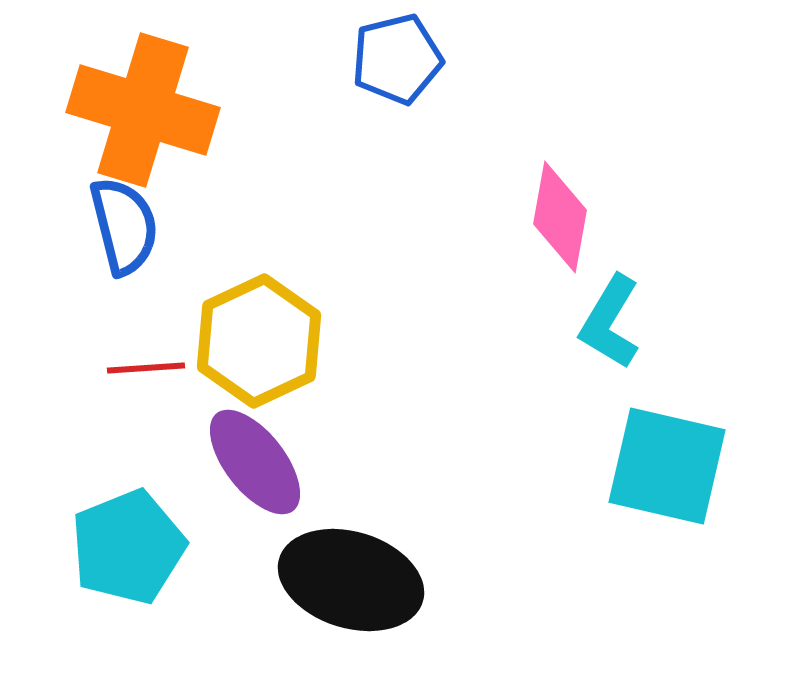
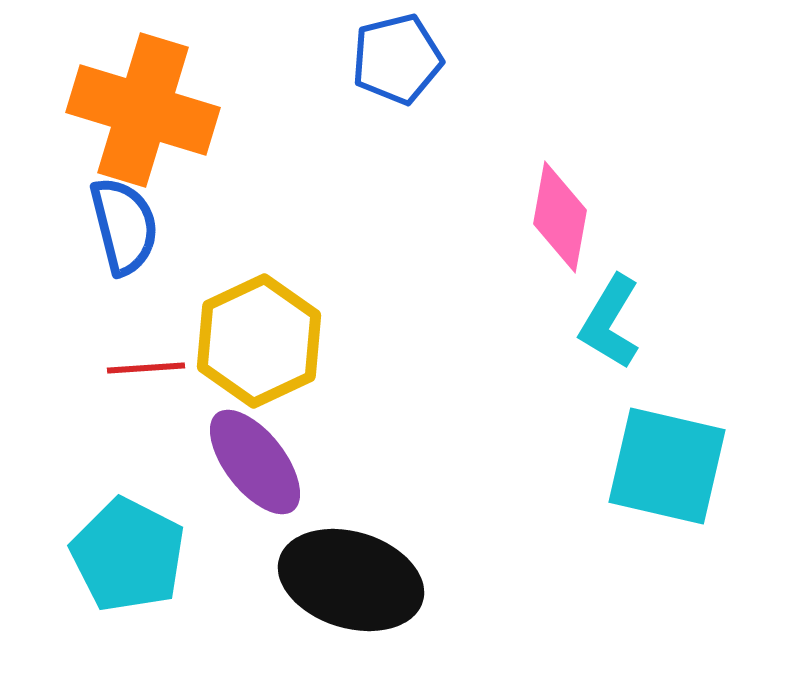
cyan pentagon: moved 8 px down; rotated 23 degrees counterclockwise
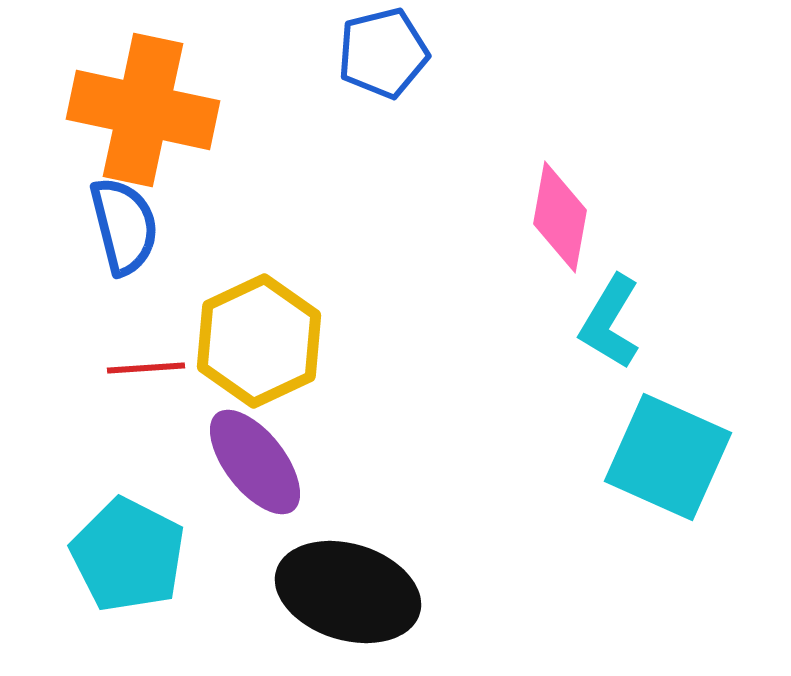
blue pentagon: moved 14 px left, 6 px up
orange cross: rotated 5 degrees counterclockwise
cyan square: moved 1 px right, 9 px up; rotated 11 degrees clockwise
black ellipse: moved 3 px left, 12 px down
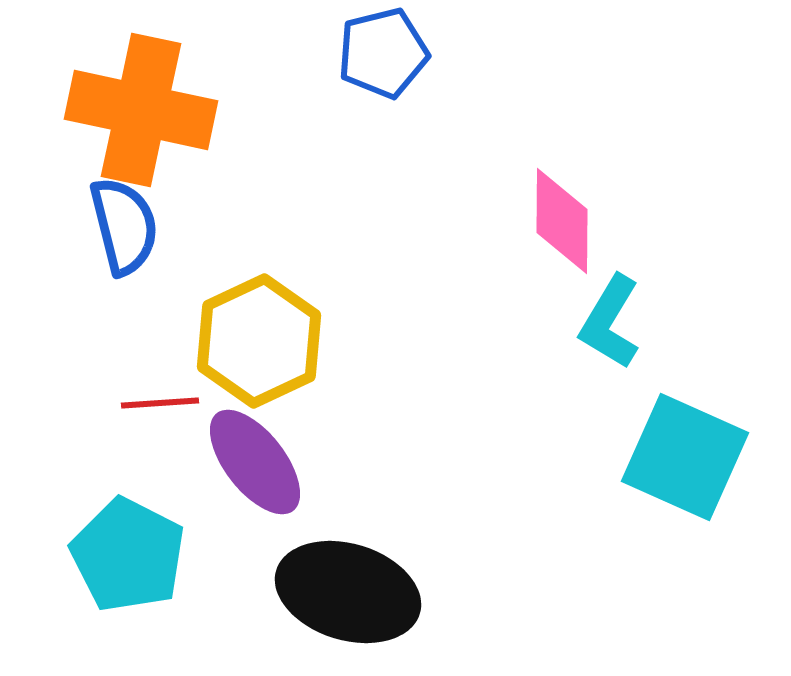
orange cross: moved 2 px left
pink diamond: moved 2 px right, 4 px down; rotated 10 degrees counterclockwise
red line: moved 14 px right, 35 px down
cyan square: moved 17 px right
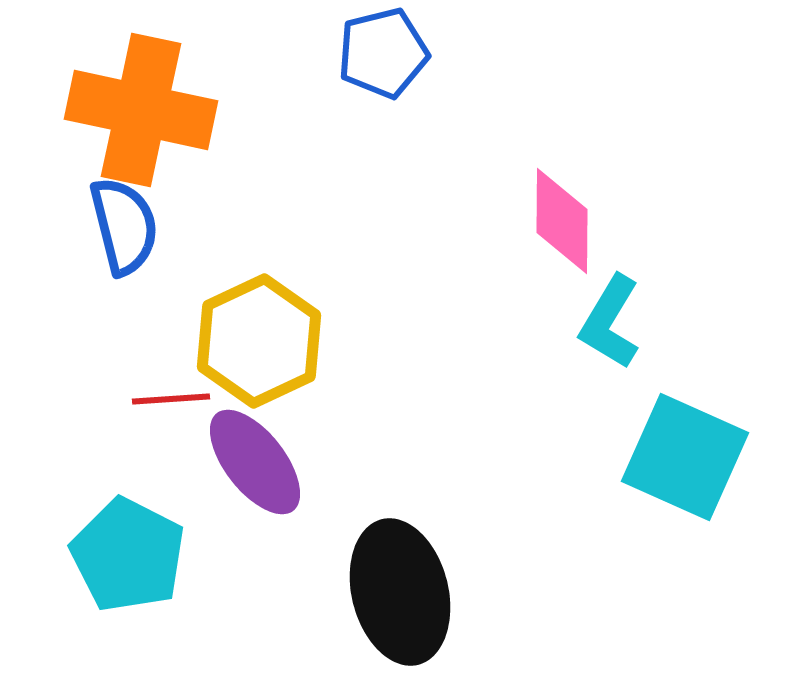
red line: moved 11 px right, 4 px up
black ellipse: moved 52 px right; rotated 59 degrees clockwise
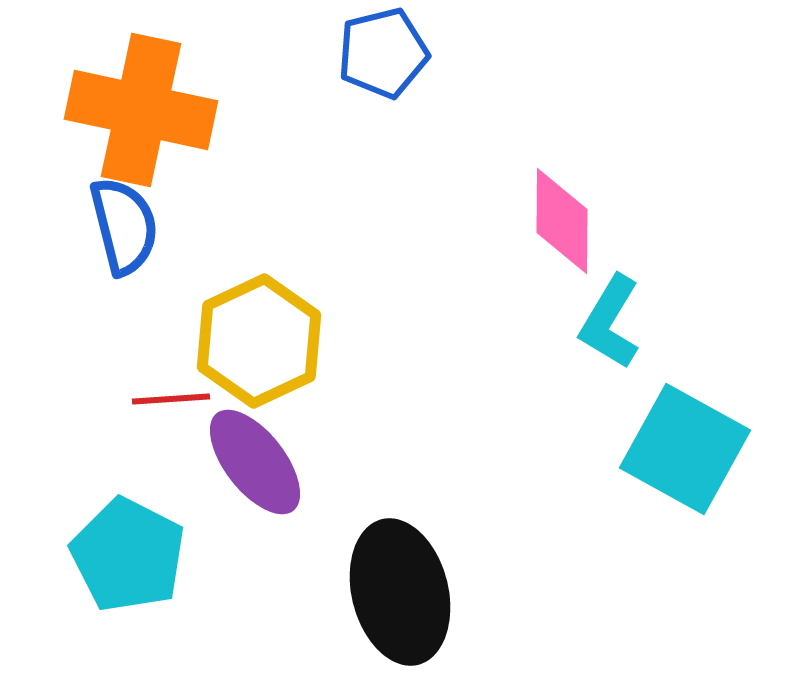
cyan square: moved 8 px up; rotated 5 degrees clockwise
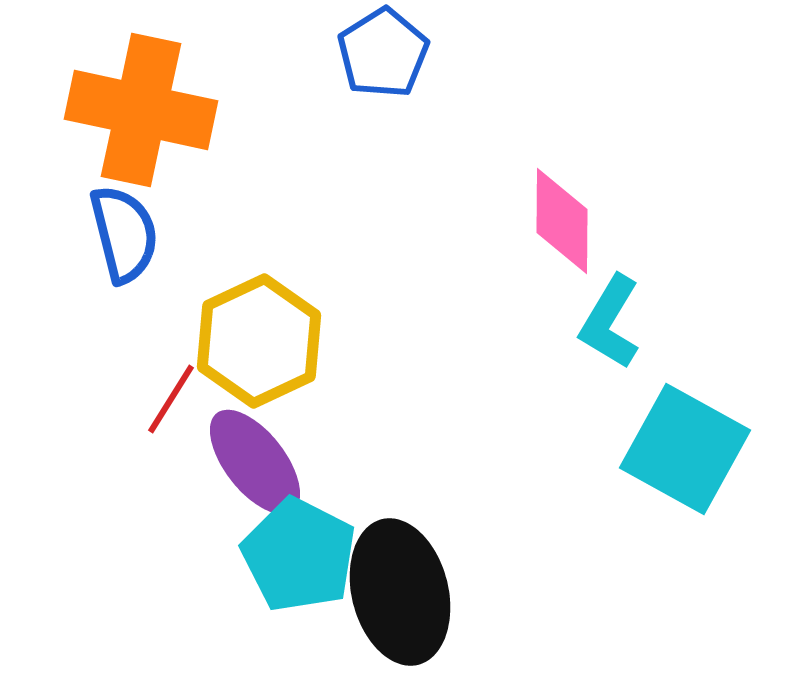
blue pentagon: rotated 18 degrees counterclockwise
blue semicircle: moved 8 px down
red line: rotated 54 degrees counterclockwise
cyan pentagon: moved 171 px right
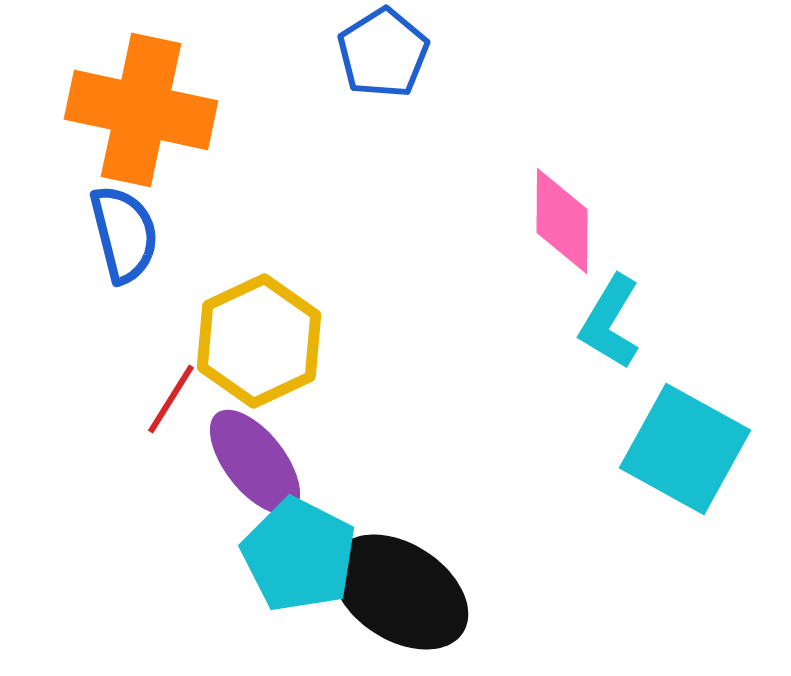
black ellipse: rotated 43 degrees counterclockwise
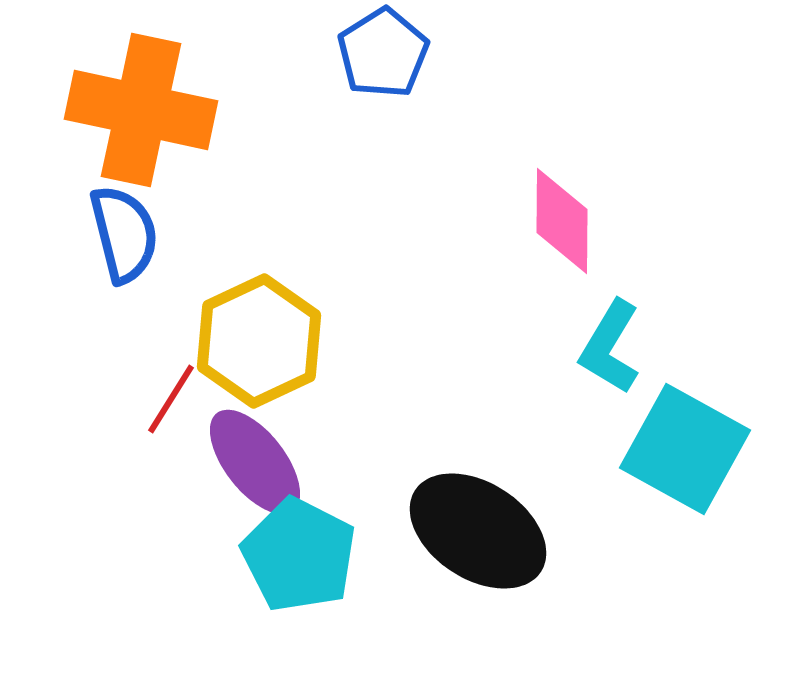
cyan L-shape: moved 25 px down
black ellipse: moved 78 px right, 61 px up
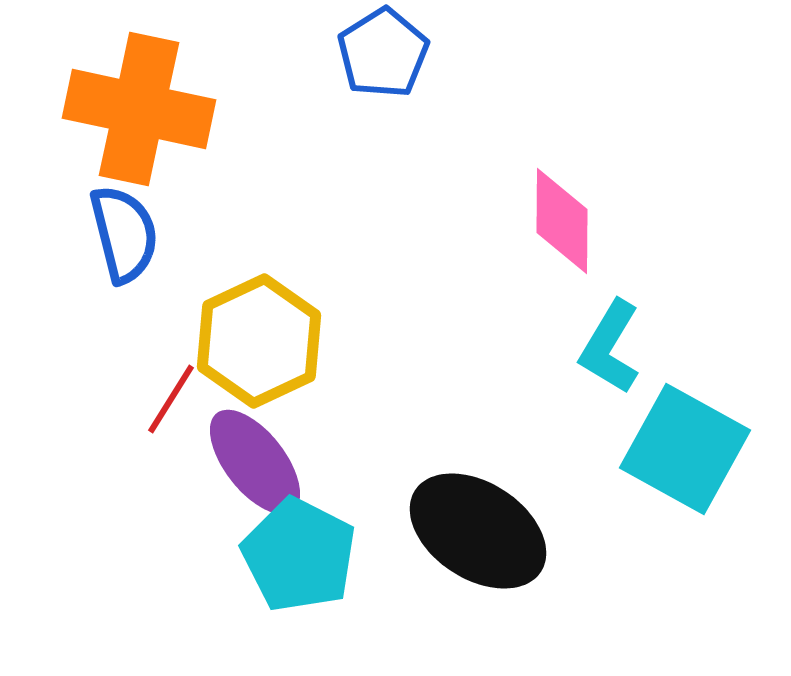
orange cross: moved 2 px left, 1 px up
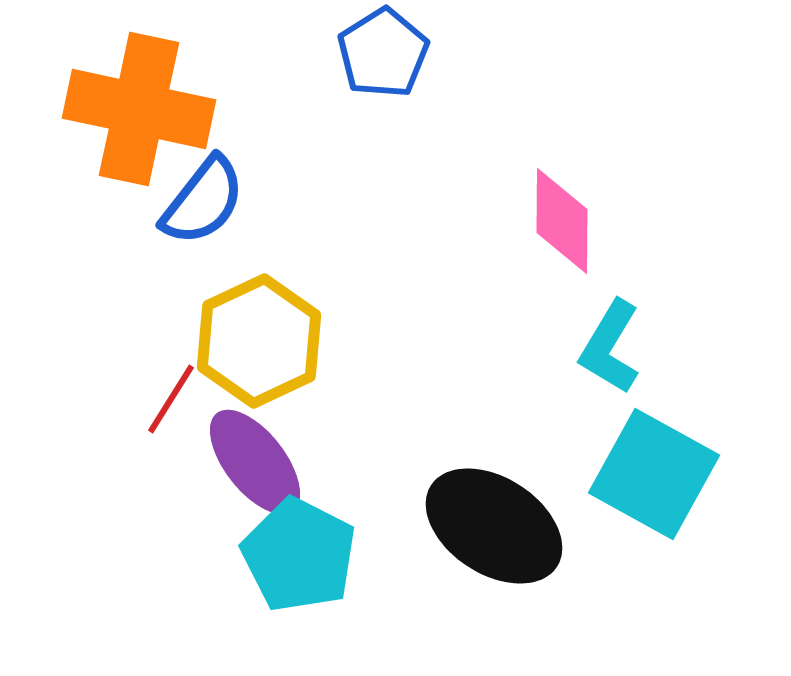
blue semicircle: moved 79 px right, 33 px up; rotated 52 degrees clockwise
cyan square: moved 31 px left, 25 px down
black ellipse: moved 16 px right, 5 px up
